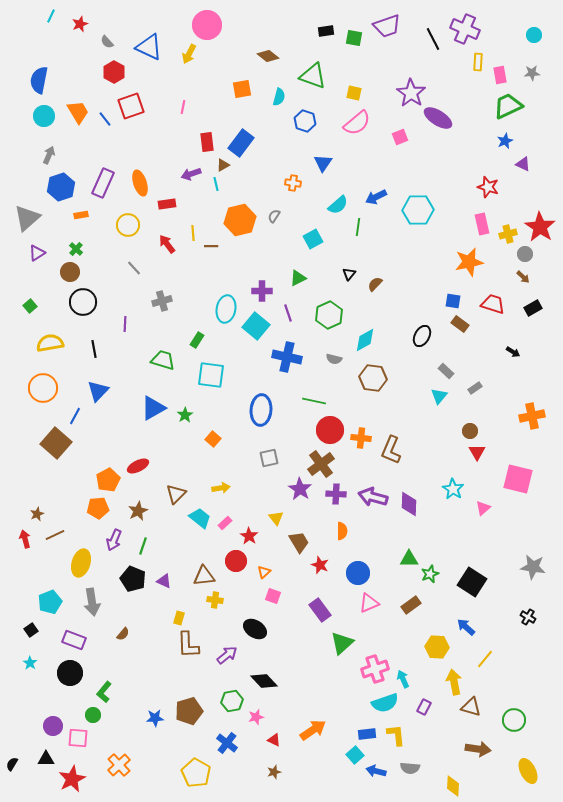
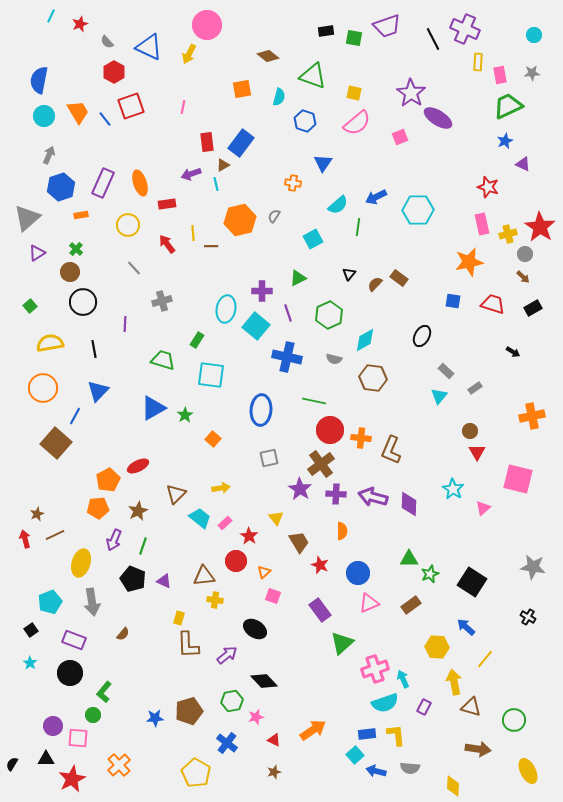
brown rectangle at (460, 324): moved 61 px left, 46 px up
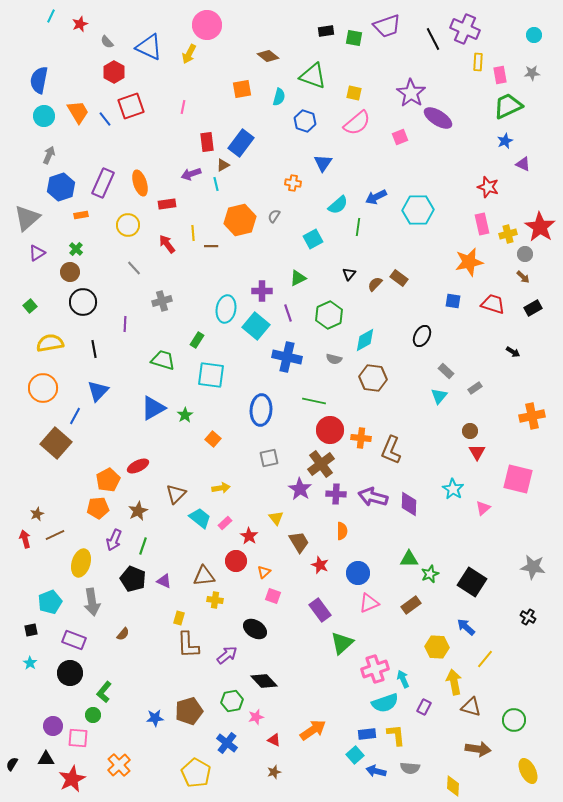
black square at (31, 630): rotated 24 degrees clockwise
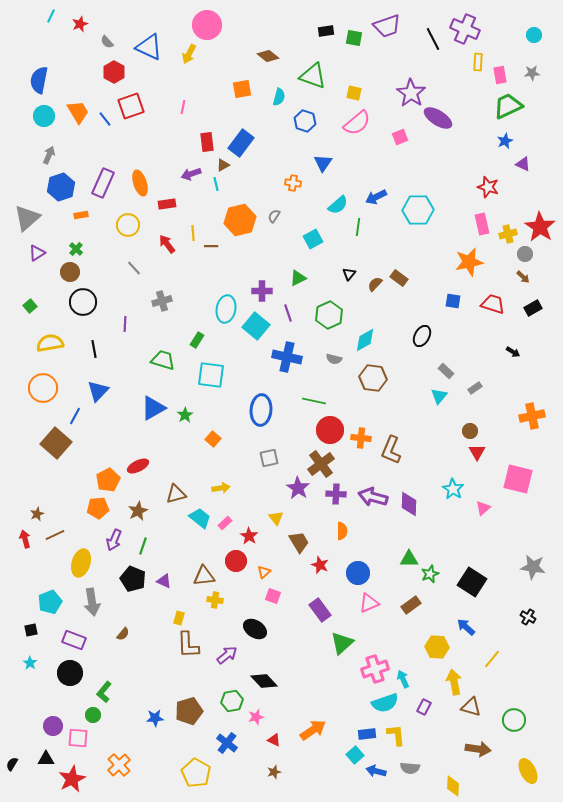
purple star at (300, 489): moved 2 px left, 1 px up
brown triangle at (176, 494): rotated 30 degrees clockwise
yellow line at (485, 659): moved 7 px right
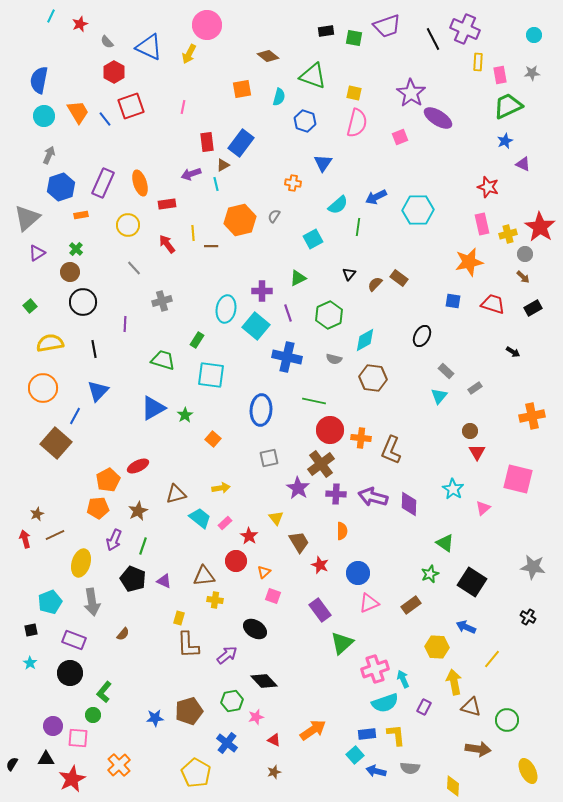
pink semicircle at (357, 123): rotated 36 degrees counterclockwise
green triangle at (409, 559): moved 36 px right, 16 px up; rotated 36 degrees clockwise
blue arrow at (466, 627): rotated 18 degrees counterclockwise
green circle at (514, 720): moved 7 px left
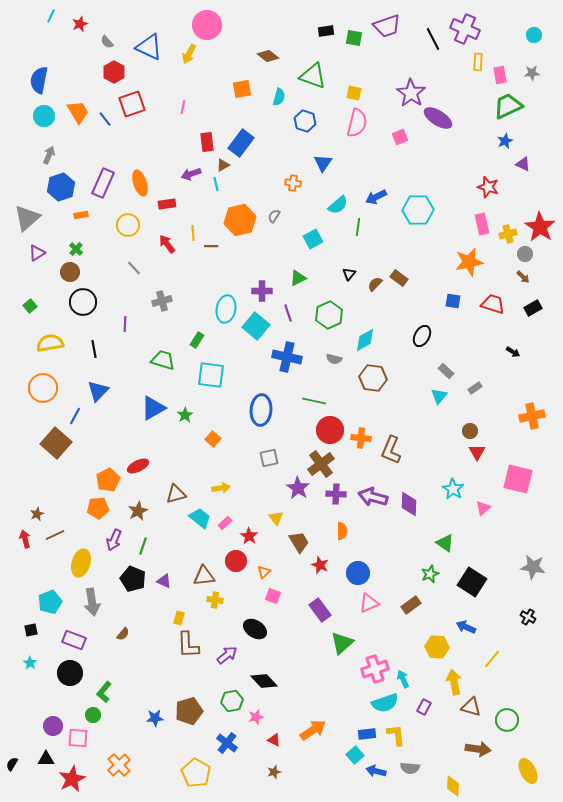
red square at (131, 106): moved 1 px right, 2 px up
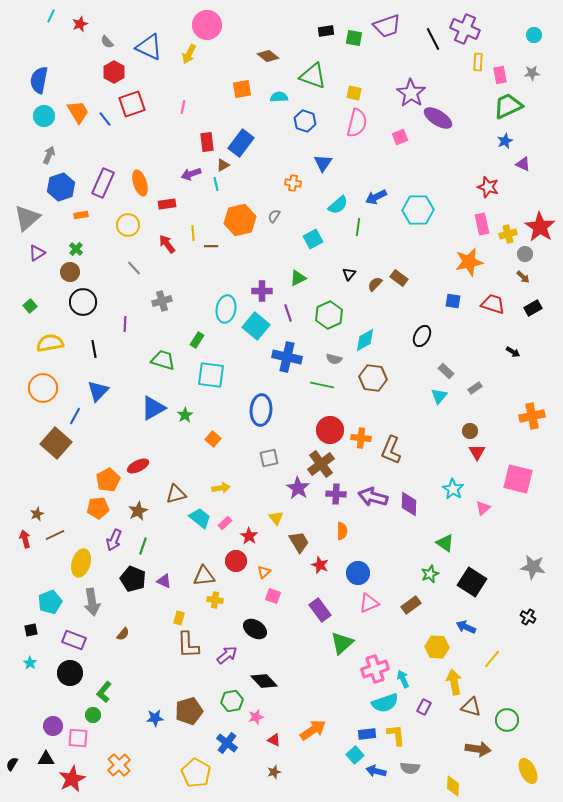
cyan semicircle at (279, 97): rotated 108 degrees counterclockwise
green line at (314, 401): moved 8 px right, 16 px up
